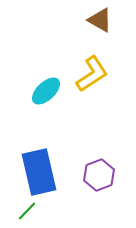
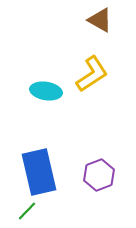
cyan ellipse: rotated 52 degrees clockwise
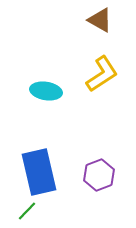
yellow L-shape: moved 10 px right
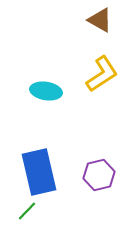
purple hexagon: rotated 8 degrees clockwise
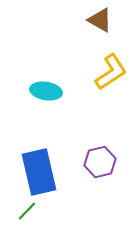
yellow L-shape: moved 9 px right, 2 px up
purple hexagon: moved 1 px right, 13 px up
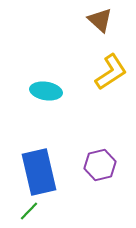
brown triangle: rotated 12 degrees clockwise
purple hexagon: moved 3 px down
green line: moved 2 px right
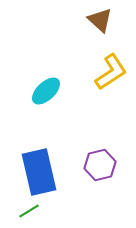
cyan ellipse: rotated 52 degrees counterclockwise
green line: rotated 15 degrees clockwise
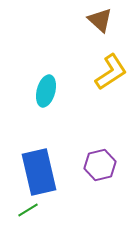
cyan ellipse: rotated 32 degrees counterclockwise
green line: moved 1 px left, 1 px up
